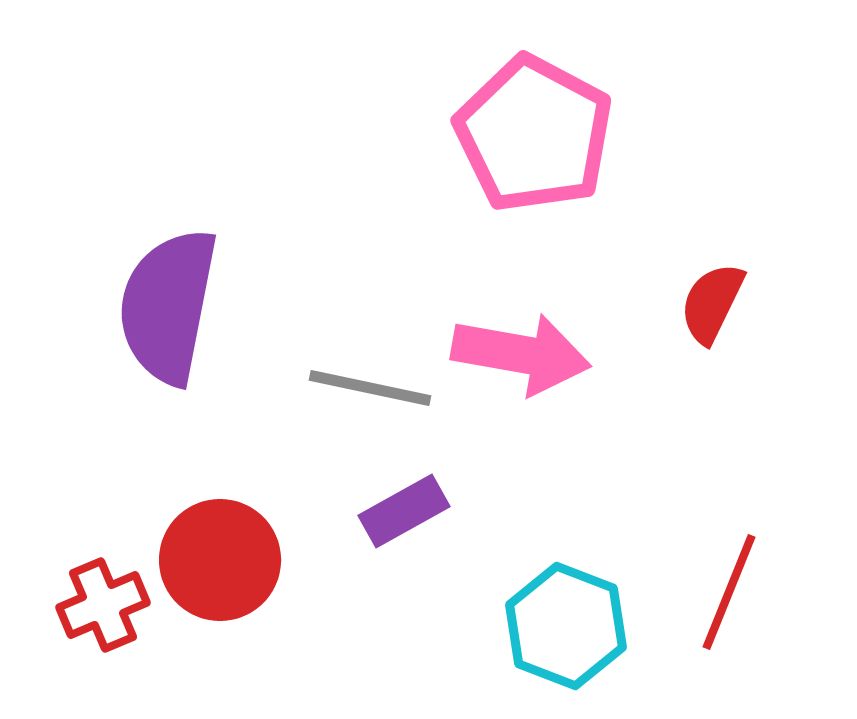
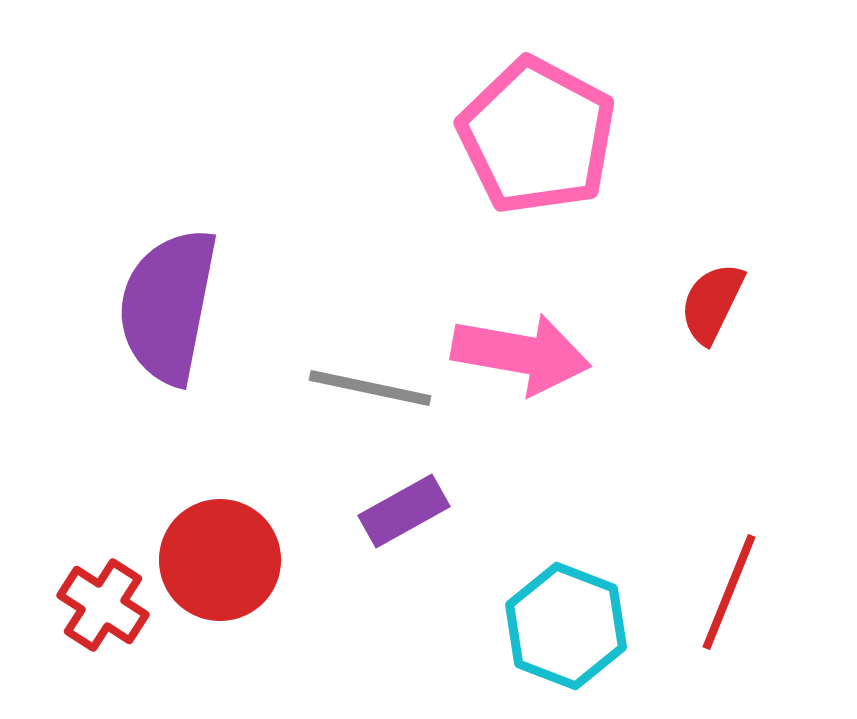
pink pentagon: moved 3 px right, 2 px down
red cross: rotated 34 degrees counterclockwise
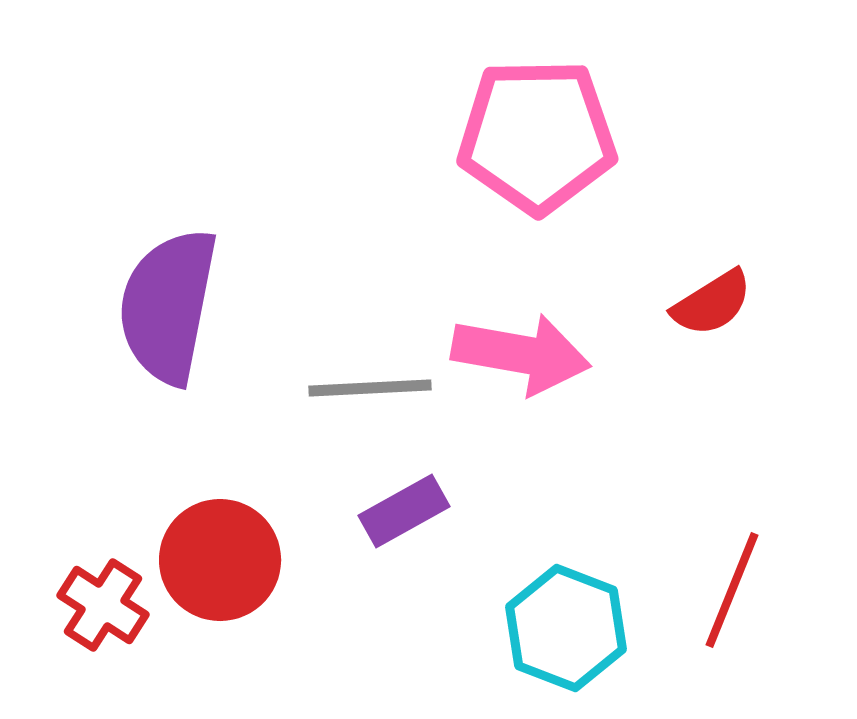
pink pentagon: rotated 29 degrees counterclockwise
red semicircle: rotated 148 degrees counterclockwise
gray line: rotated 15 degrees counterclockwise
red line: moved 3 px right, 2 px up
cyan hexagon: moved 2 px down
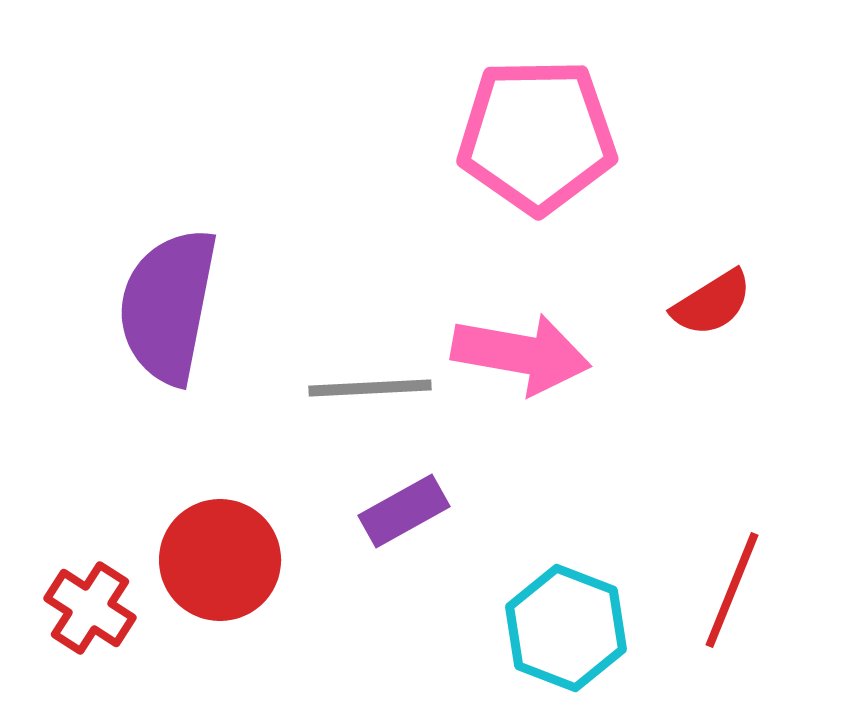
red cross: moved 13 px left, 3 px down
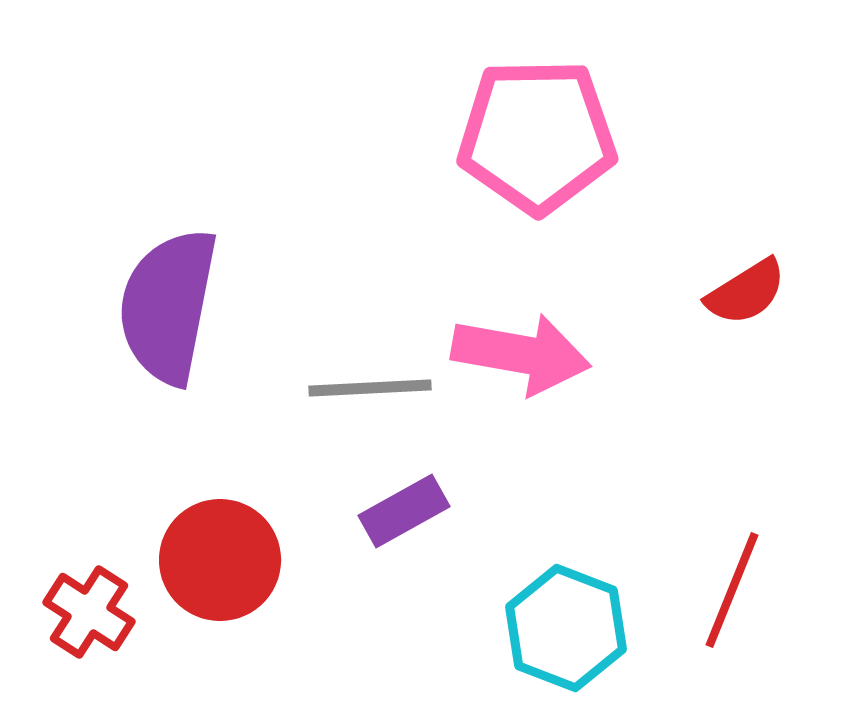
red semicircle: moved 34 px right, 11 px up
red cross: moved 1 px left, 4 px down
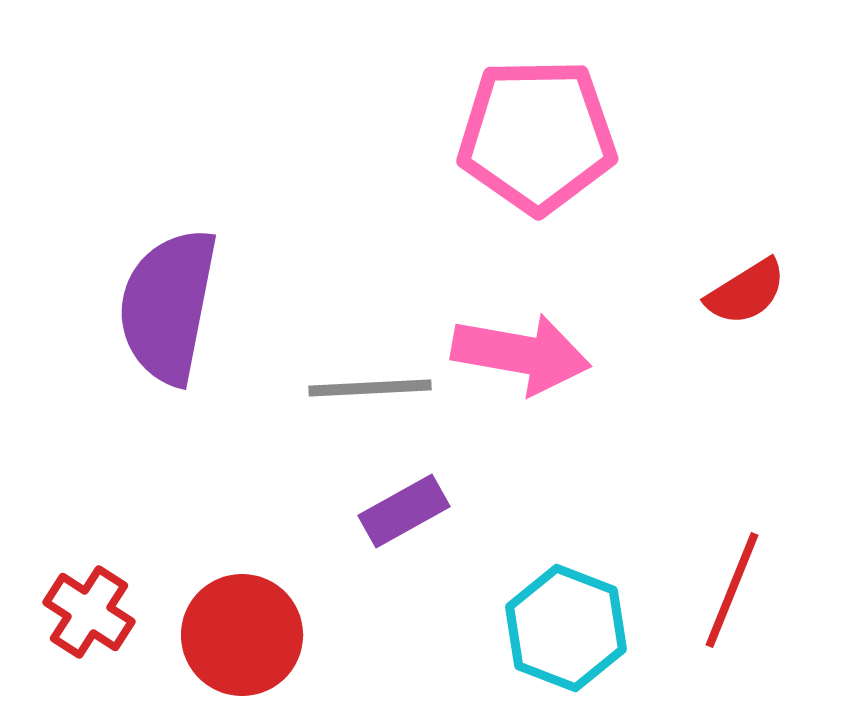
red circle: moved 22 px right, 75 px down
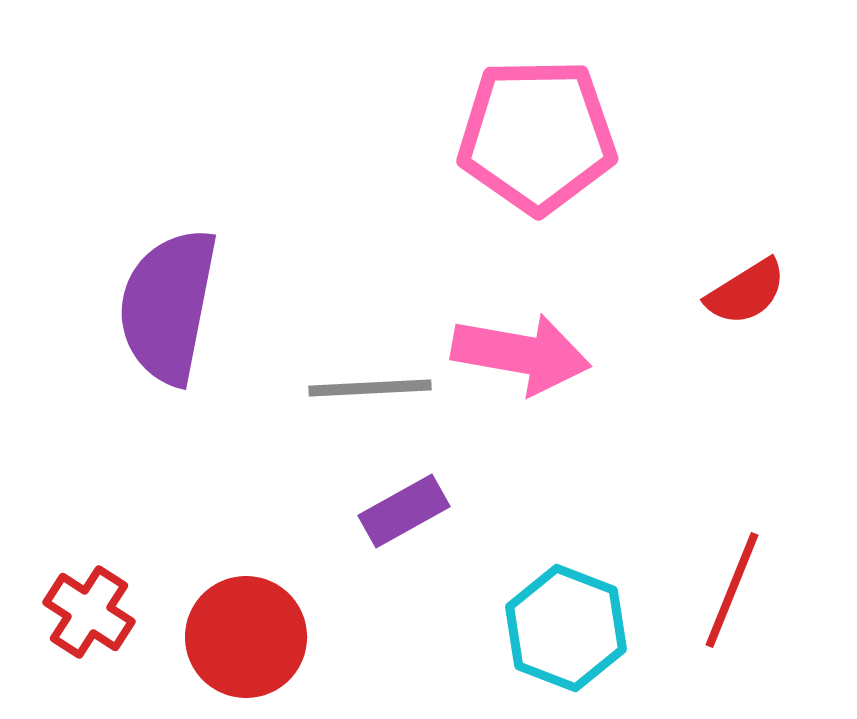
red circle: moved 4 px right, 2 px down
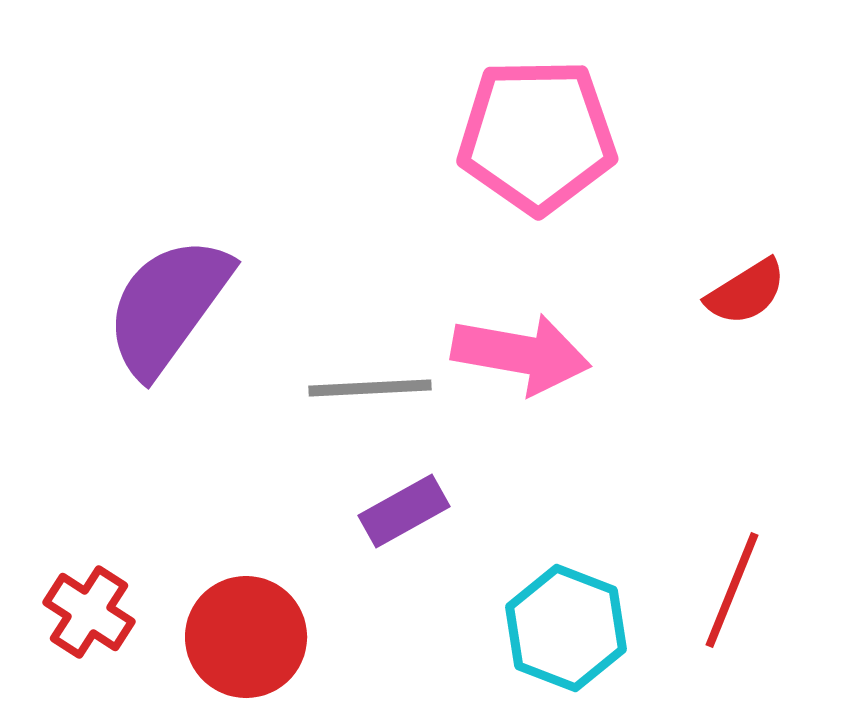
purple semicircle: rotated 25 degrees clockwise
